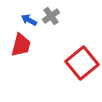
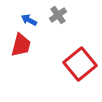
gray cross: moved 7 px right, 1 px up
red square: moved 2 px left, 1 px down
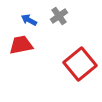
gray cross: moved 1 px right, 1 px down
red trapezoid: rotated 115 degrees counterclockwise
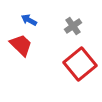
gray cross: moved 14 px right, 10 px down
red trapezoid: rotated 55 degrees clockwise
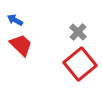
blue arrow: moved 14 px left
gray cross: moved 5 px right, 6 px down; rotated 12 degrees counterclockwise
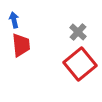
blue arrow: moved 1 px left; rotated 49 degrees clockwise
red trapezoid: rotated 40 degrees clockwise
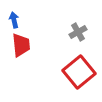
gray cross: rotated 18 degrees clockwise
red square: moved 1 px left, 8 px down
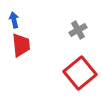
gray cross: moved 2 px up
red square: moved 1 px right, 1 px down
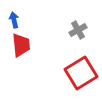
red square: moved 1 px right; rotated 8 degrees clockwise
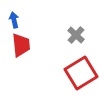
gray cross: moved 2 px left, 5 px down; rotated 18 degrees counterclockwise
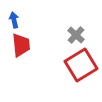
red square: moved 8 px up
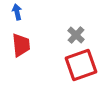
blue arrow: moved 3 px right, 8 px up
red square: rotated 12 degrees clockwise
